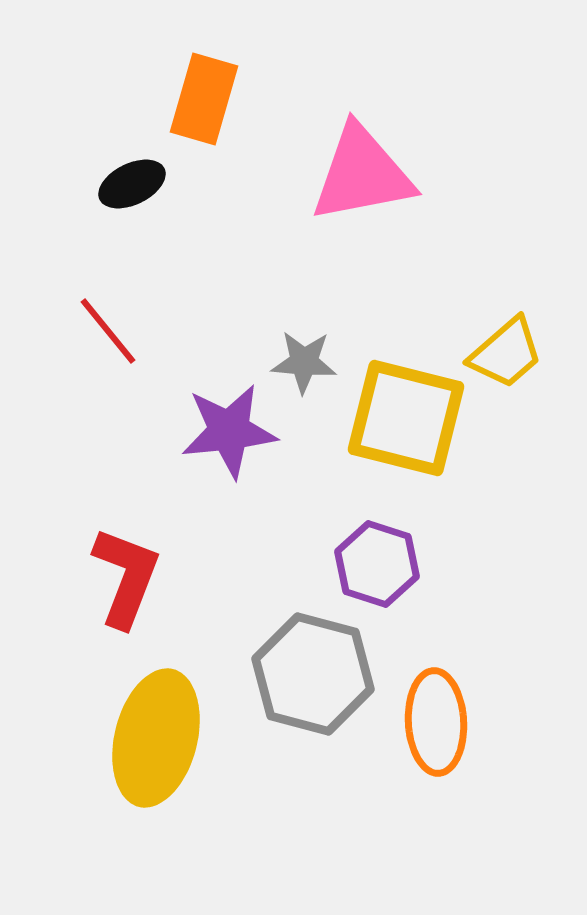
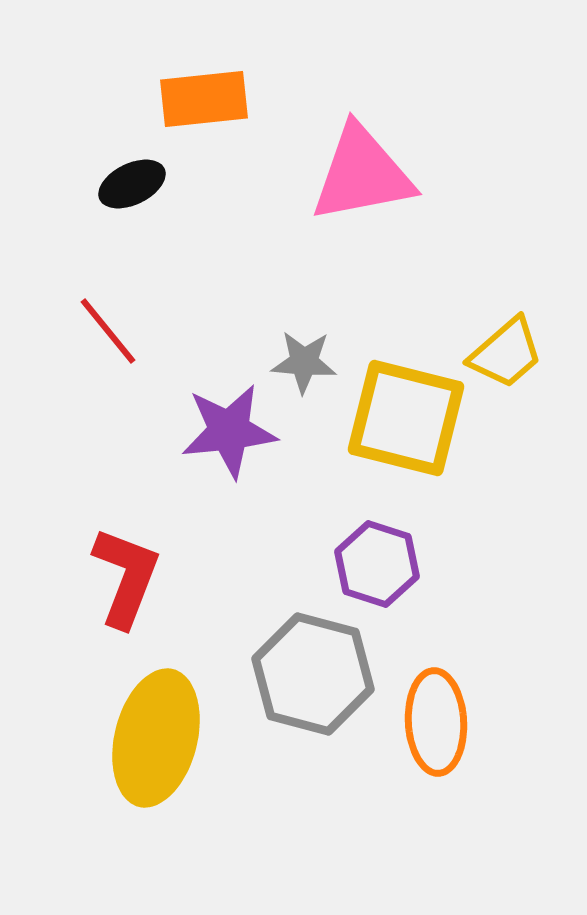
orange rectangle: rotated 68 degrees clockwise
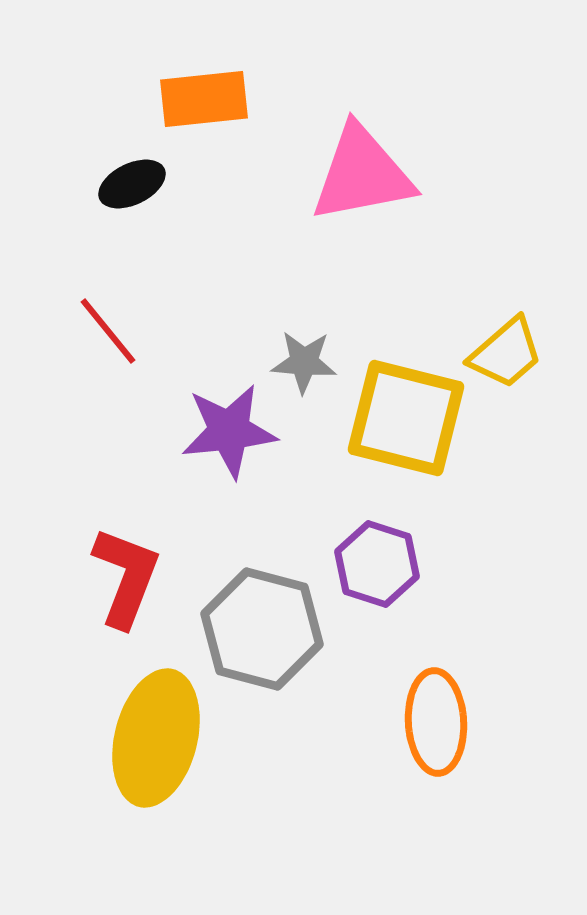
gray hexagon: moved 51 px left, 45 px up
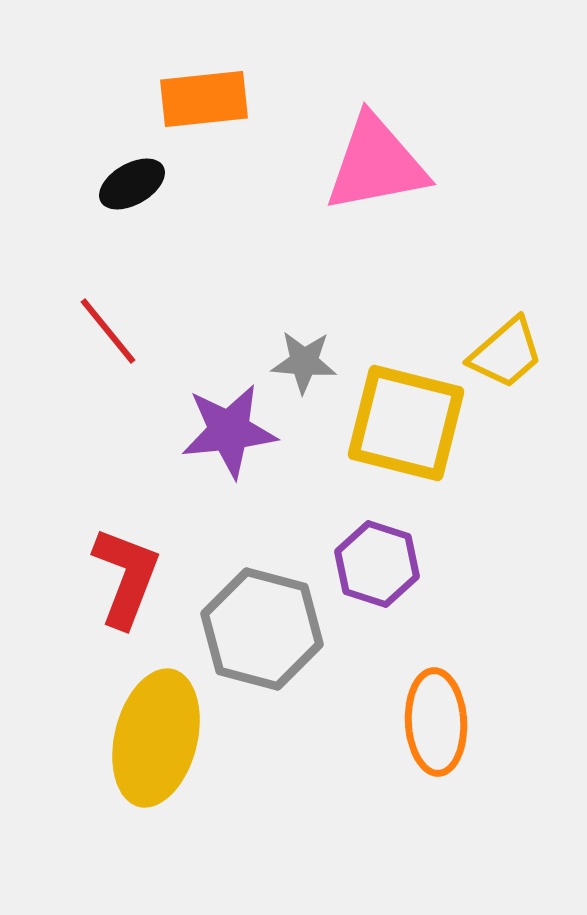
pink triangle: moved 14 px right, 10 px up
black ellipse: rotated 4 degrees counterclockwise
yellow square: moved 5 px down
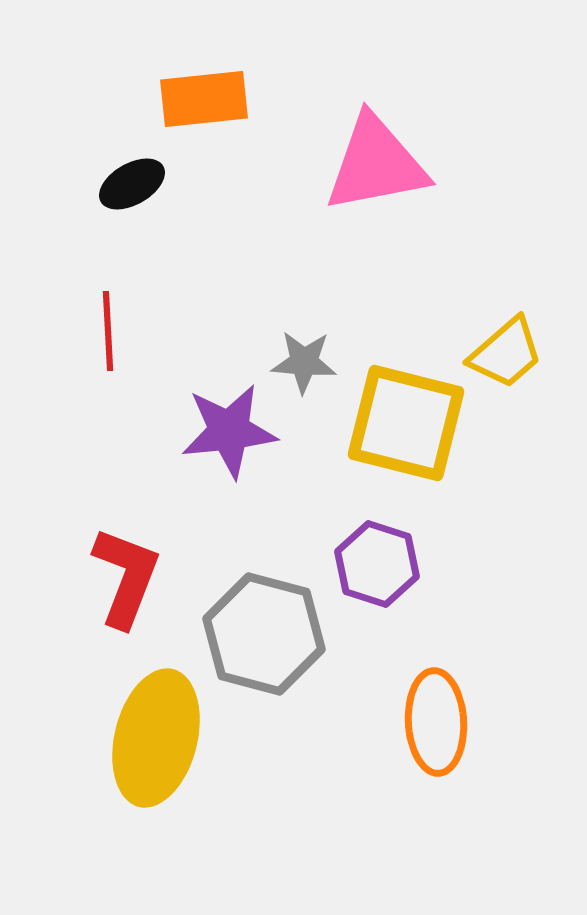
red line: rotated 36 degrees clockwise
gray hexagon: moved 2 px right, 5 px down
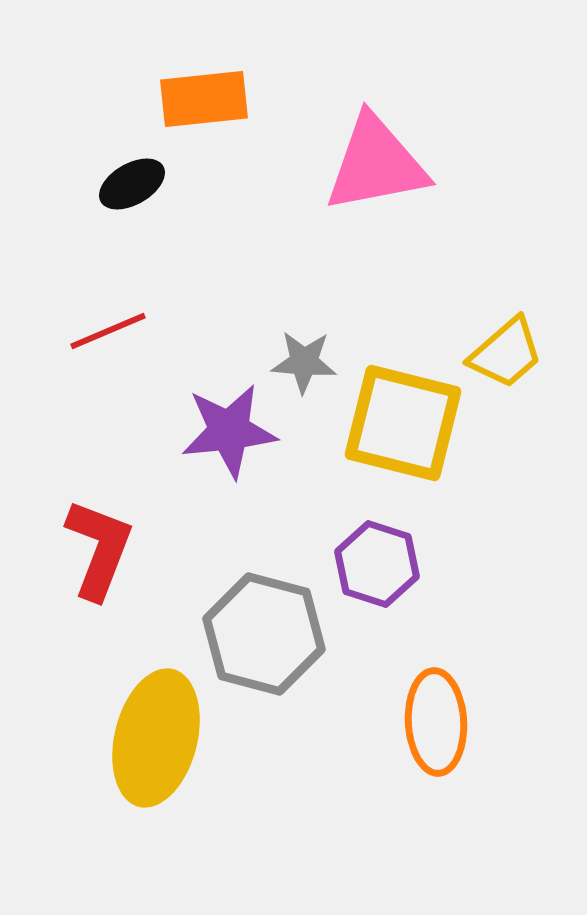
red line: rotated 70 degrees clockwise
yellow square: moved 3 px left
red L-shape: moved 27 px left, 28 px up
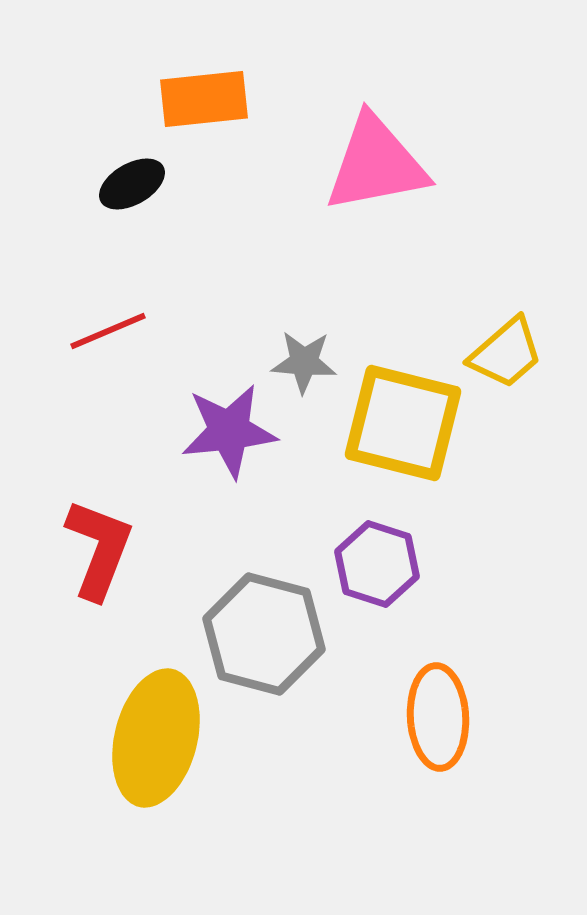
orange ellipse: moved 2 px right, 5 px up
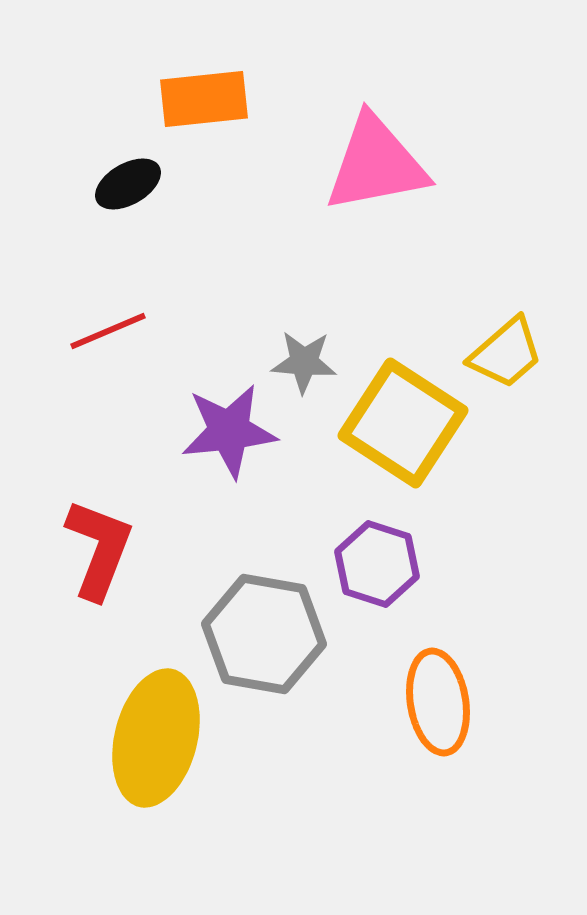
black ellipse: moved 4 px left
yellow square: rotated 19 degrees clockwise
gray hexagon: rotated 5 degrees counterclockwise
orange ellipse: moved 15 px up; rotated 6 degrees counterclockwise
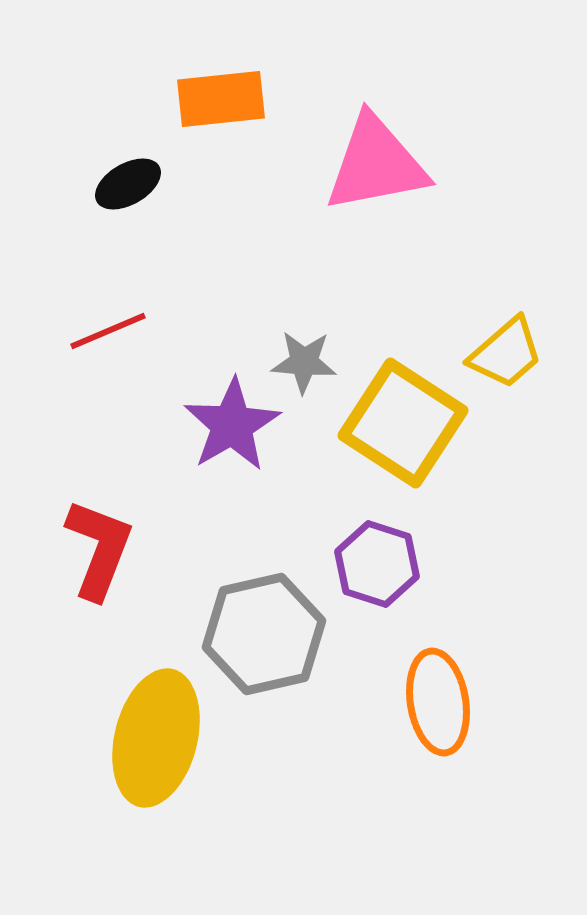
orange rectangle: moved 17 px right
purple star: moved 3 px right, 6 px up; rotated 24 degrees counterclockwise
gray hexagon: rotated 23 degrees counterclockwise
